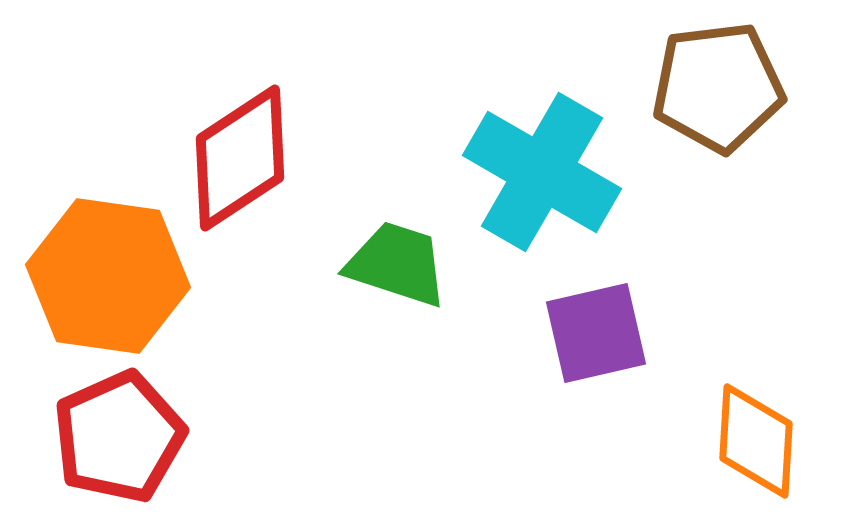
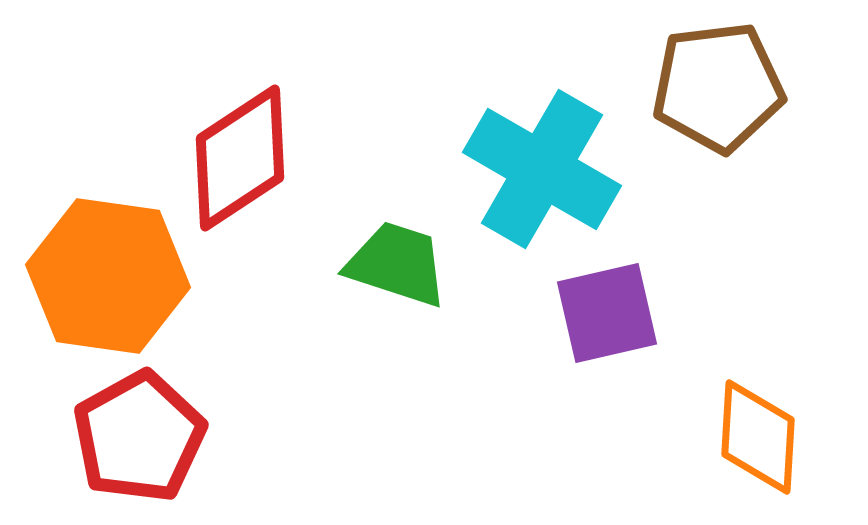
cyan cross: moved 3 px up
purple square: moved 11 px right, 20 px up
red pentagon: moved 20 px right; rotated 5 degrees counterclockwise
orange diamond: moved 2 px right, 4 px up
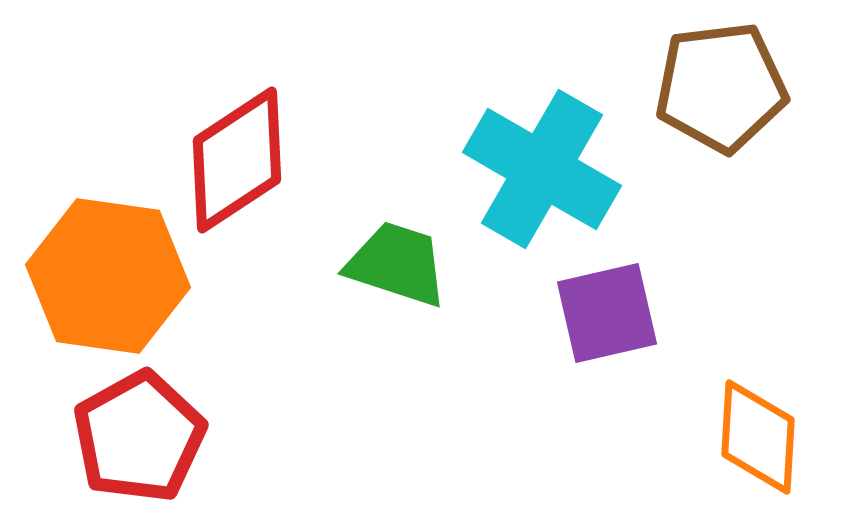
brown pentagon: moved 3 px right
red diamond: moved 3 px left, 2 px down
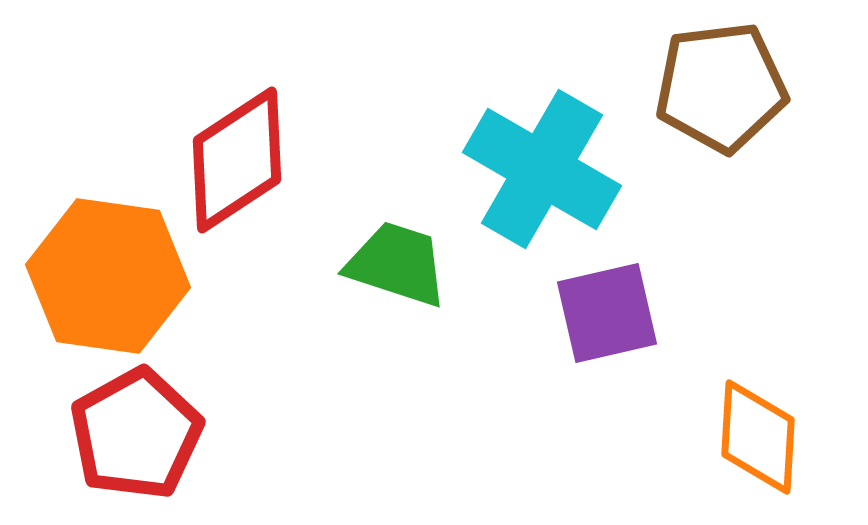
red pentagon: moved 3 px left, 3 px up
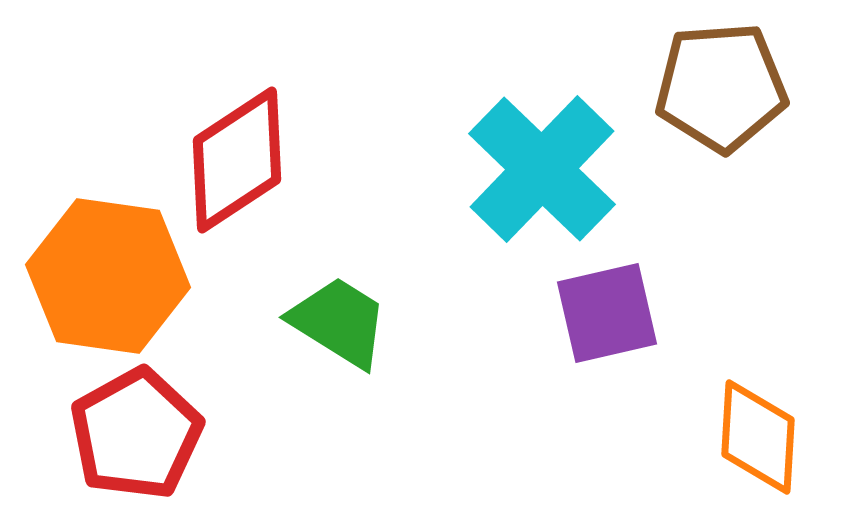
brown pentagon: rotated 3 degrees clockwise
cyan cross: rotated 14 degrees clockwise
green trapezoid: moved 58 px left, 58 px down; rotated 14 degrees clockwise
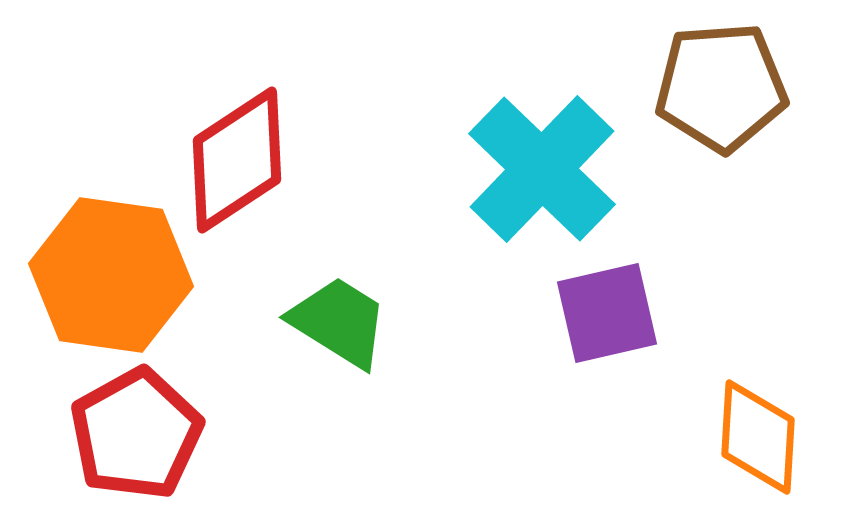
orange hexagon: moved 3 px right, 1 px up
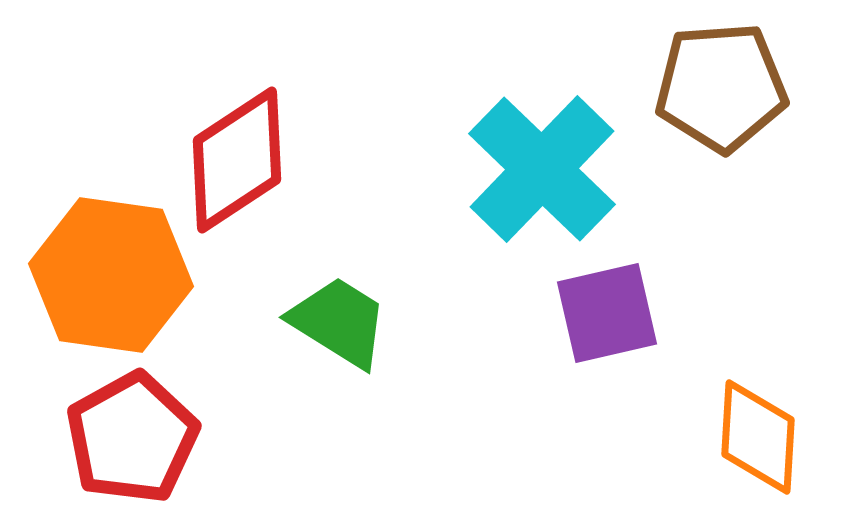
red pentagon: moved 4 px left, 4 px down
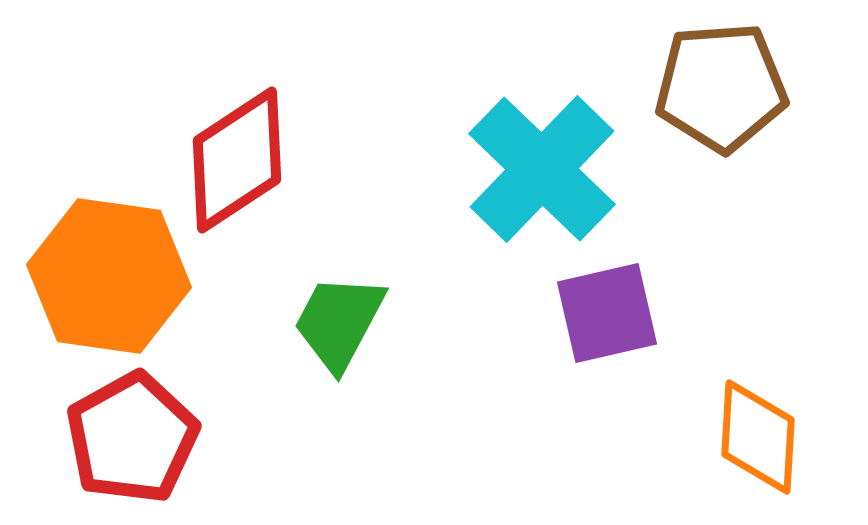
orange hexagon: moved 2 px left, 1 px down
green trapezoid: rotated 94 degrees counterclockwise
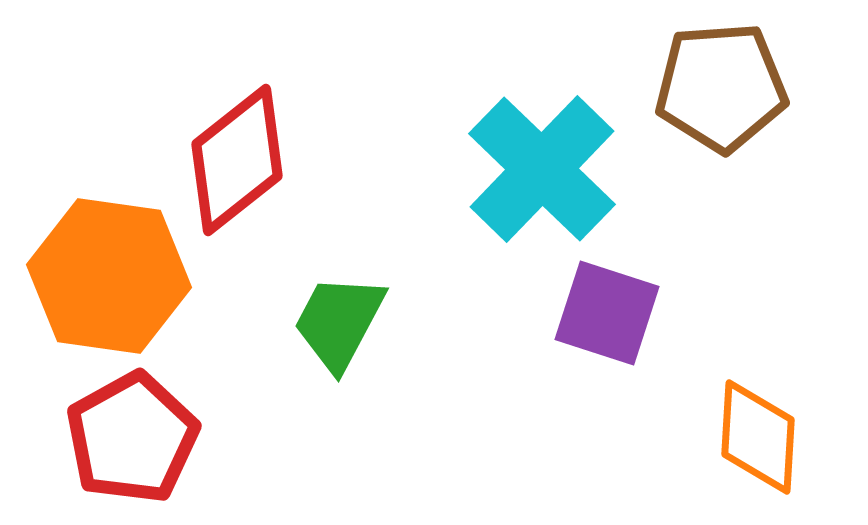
red diamond: rotated 5 degrees counterclockwise
purple square: rotated 31 degrees clockwise
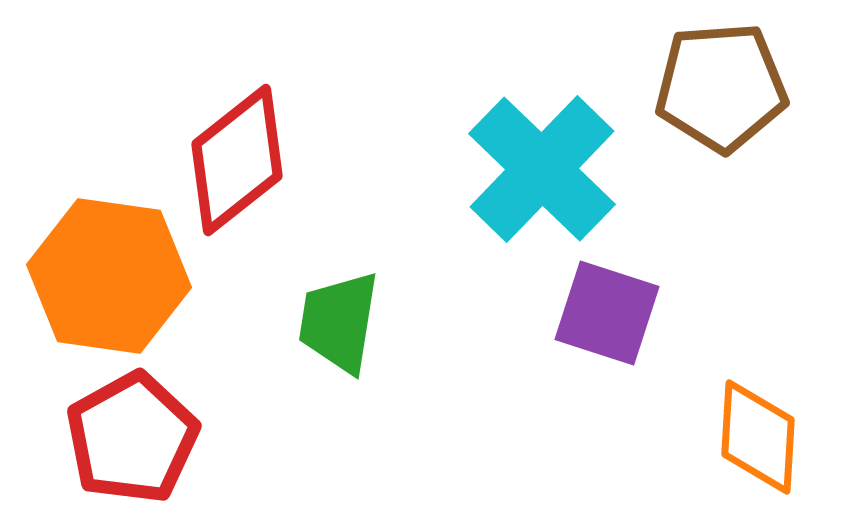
green trapezoid: rotated 19 degrees counterclockwise
